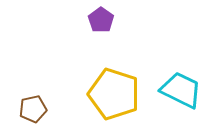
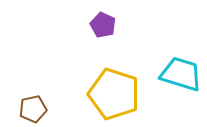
purple pentagon: moved 2 px right, 5 px down; rotated 10 degrees counterclockwise
cyan trapezoid: moved 16 px up; rotated 9 degrees counterclockwise
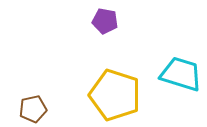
purple pentagon: moved 2 px right, 4 px up; rotated 15 degrees counterclockwise
yellow pentagon: moved 1 px right, 1 px down
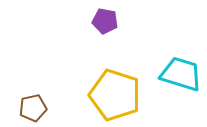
brown pentagon: moved 1 px up
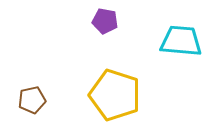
cyan trapezoid: moved 33 px up; rotated 12 degrees counterclockwise
brown pentagon: moved 1 px left, 8 px up
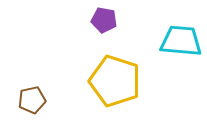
purple pentagon: moved 1 px left, 1 px up
yellow pentagon: moved 14 px up
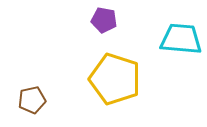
cyan trapezoid: moved 2 px up
yellow pentagon: moved 2 px up
